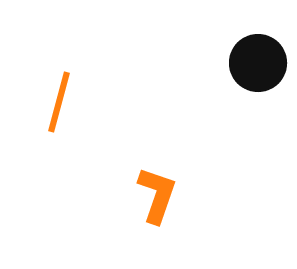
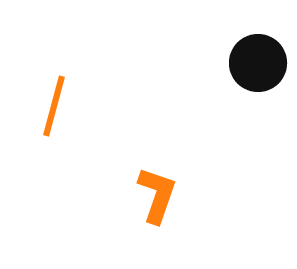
orange line: moved 5 px left, 4 px down
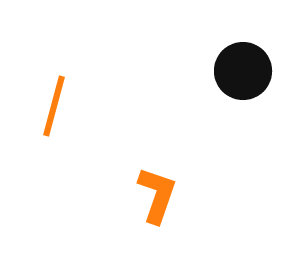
black circle: moved 15 px left, 8 px down
